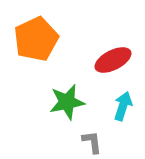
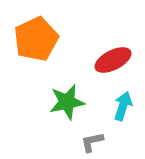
gray L-shape: rotated 95 degrees counterclockwise
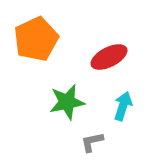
red ellipse: moved 4 px left, 3 px up
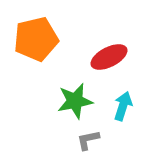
orange pentagon: rotated 12 degrees clockwise
green star: moved 8 px right, 1 px up
gray L-shape: moved 4 px left, 2 px up
